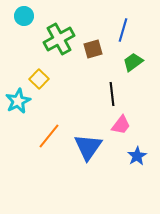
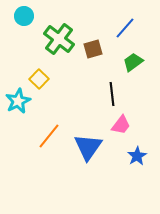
blue line: moved 2 px right, 2 px up; rotated 25 degrees clockwise
green cross: rotated 24 degrees counterclockwise
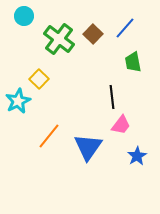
brown square: moved 15 px up; rotated 30 degrees counterclockwise
green trapezoid: rotated 65 degrees counterclockwise
black line: moved 3 px down
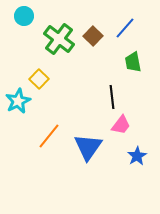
brown square: moved 2 px down
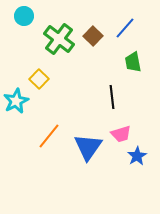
cyan star: moved 2 px left
pink trapezoid: moved 9 px down; rotated 35 degrees clockwise
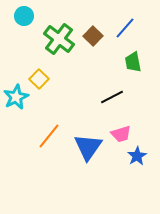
black line: rotated 70 degrees clockwise
cyan star: moved 4 px up
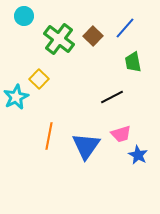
orange line: rotated 28 degrees counterclockwise
blue triangle: moved 2 px left, 1 px up
blue star: moved 1 px right, 1 px up; rotated 12 degrees counterclockwise
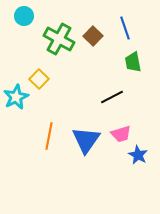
blue line: rotated 60 degrees counterclockwise
green cross: rotated 8 degrees counterclockwise
blue triangle: moved 6 px up
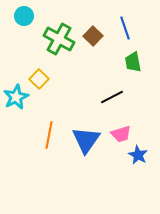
orange line: moved 1 px up
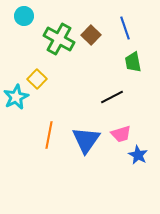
brown square: moved 2 px left, 1 px up
yellow square: moved 2 px left
